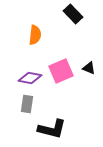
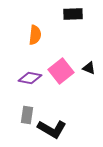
black rectangle: rotated 48 degrees counterclockwise
pink square: rotated 15 degrees counterclockwise
gray rectangle: moved 11 px down
black L-shape: rotated 16 degrees clockwise
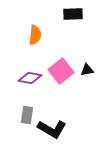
black triangle: moved 2 px left, 2 px down; rotated 32 degrees counterclockwise
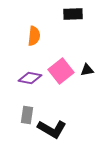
orange semicircle: moved 1 px left, 1 px down
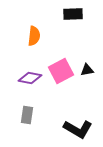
pink square: rotated 10 degrees clockwise
black L-shape: moved 26 px right
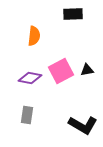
black L-shape: moved 5 px right, 4 px up
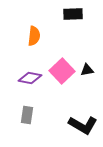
pink square: moved 1 px right; rotated 15 degrees counterclockwise
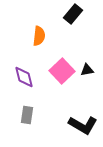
black rectangle: rotated 48 degrees counterclockwise
orange semicircle: moved 5 px right
purple diamond: moved 6 px left, 1 px up; rotated 65 degrees clockwise
